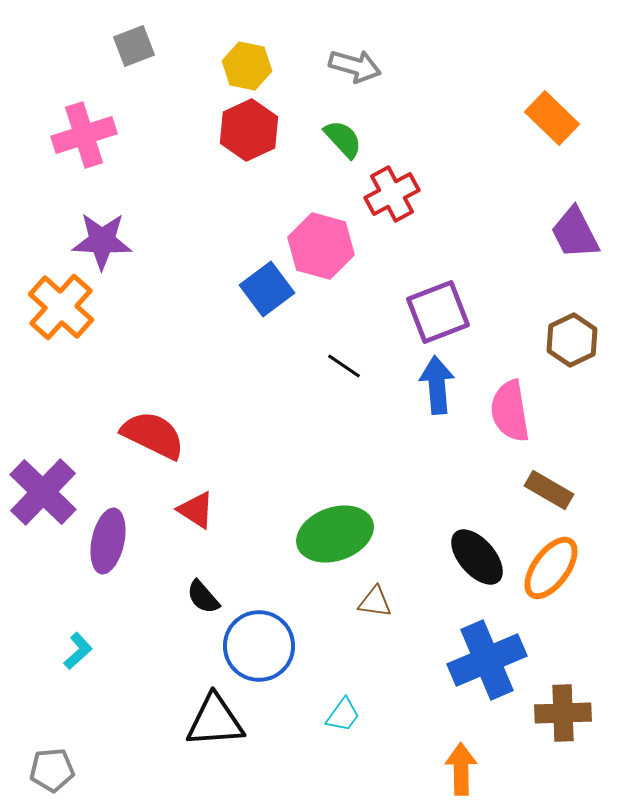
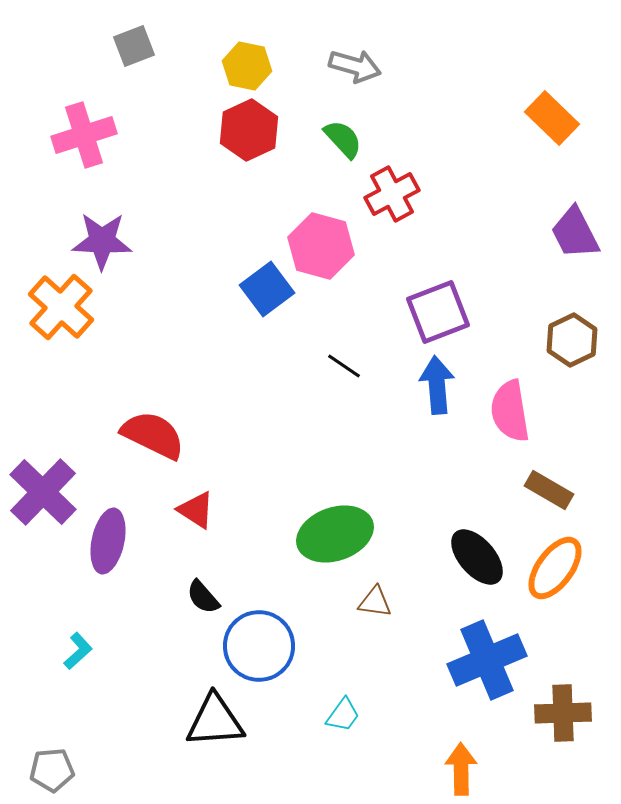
orange ellipse: moved 4 px right
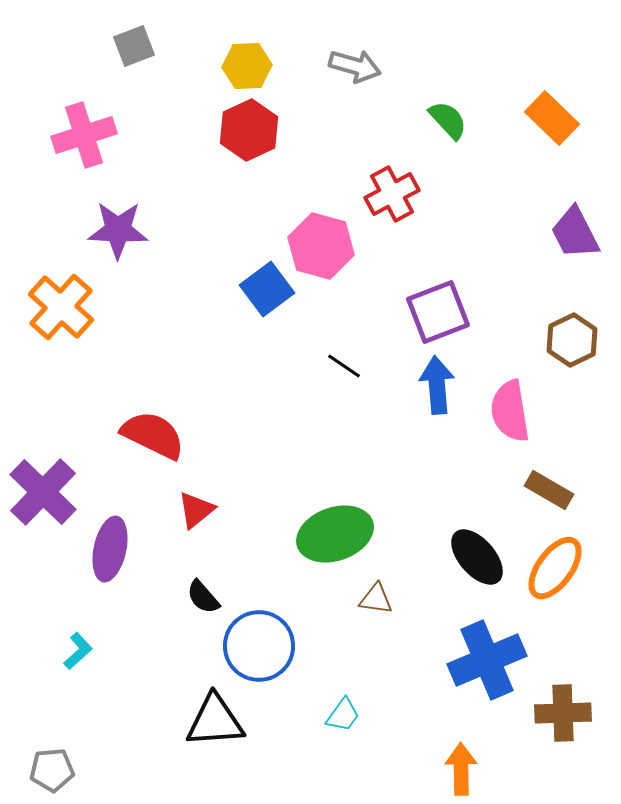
yellow hexagon: rotated 15 degrees counterclockwise
green semicircle: moved 105 px right, 19 px up
purple star: moved 16 px right, 11 px up
red triangle: rotated 48 degrees clockwise
purple ellipse: moved 2 px right, 8 px down
brown triangle: moved 1 px right, 3 px up
